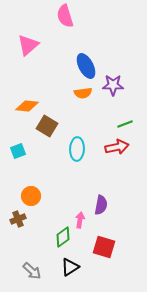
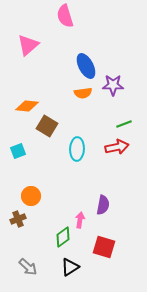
green line: moved 1 px left
purple semicircle: moved 2 px right
gray arrow: moved 4 px left, 4 px up
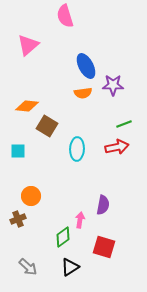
cyan square: rotated 21 degrees clockwise
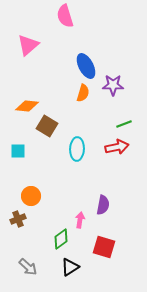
orange semicircle: rotated 66 degrees counterclockwise
green diamond: moved 2 px left, 2 px down
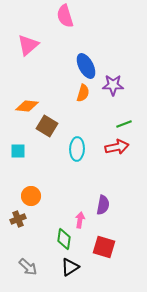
green diamond: moved 3 px right; rotated 45 degrees counterclockwise
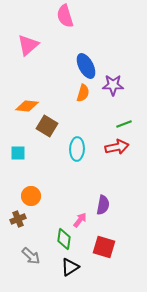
cyan square: moved 2 px down
pink arrow: rotated 28 degrees clockwise
gray arrow: moved 3 px right, 11 px up
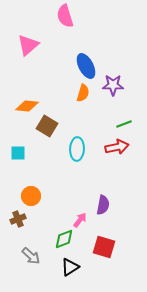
green diamond: rotated 60 degrees clockwise
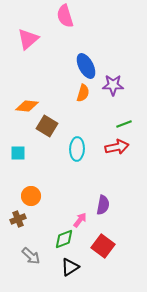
pink triangle: moved 6 px up
red square: moved 1 px left, 1 px up; rotated 20 degrees clockwise
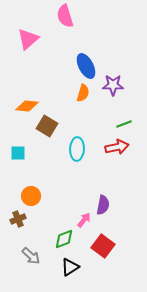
pink arrow: moved 4 px right
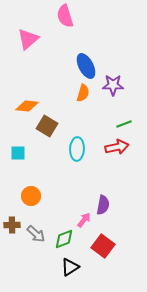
brown cross: moved 6 px left, 6 px down; rotated 21 degrees clockwise
gray arrow: moved 5 px right, 22 px up
